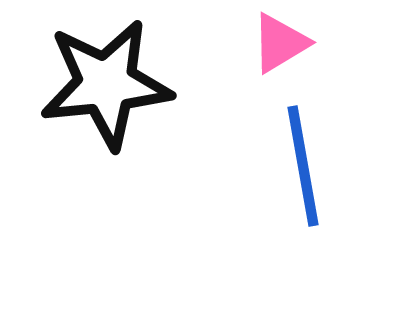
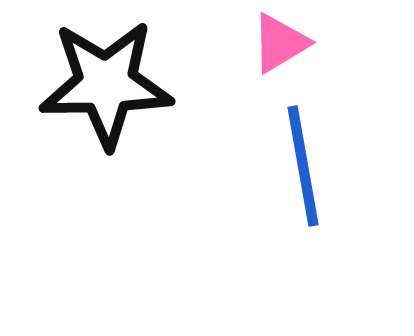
black star: rotated 5 degrees clockwise
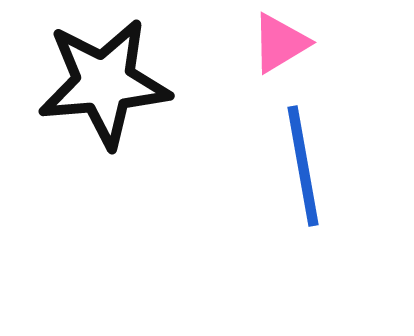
black star: moved 2 px left, 1 px up; rotated 4 degrees counterclockwise
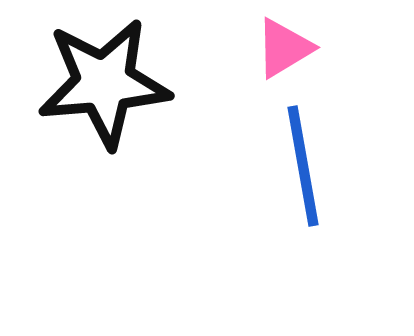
pink triangle: moved 4 px right, 5 px down
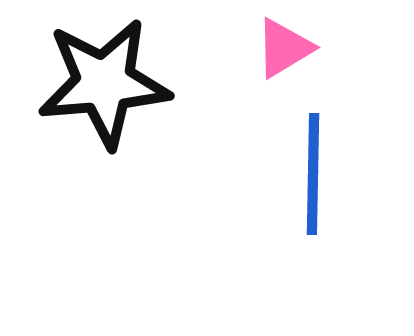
blue line: moved 10 px right, 8 px down; rotated 11 degrees clockwise
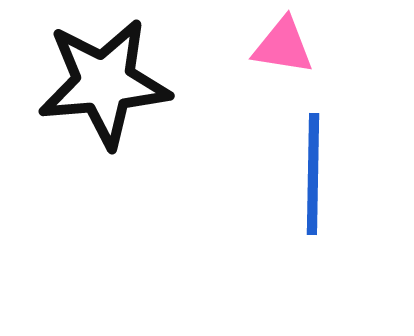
pink triangle: moved 1 px left, 2 px up; rotated 40 degrees clockwise
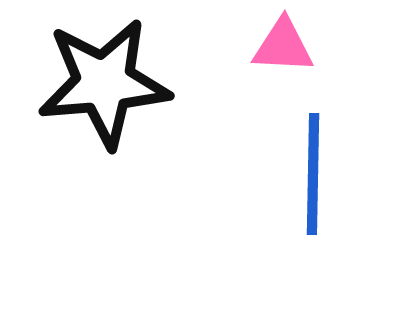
pink triangle: rotated 6 degrees counterclockwise
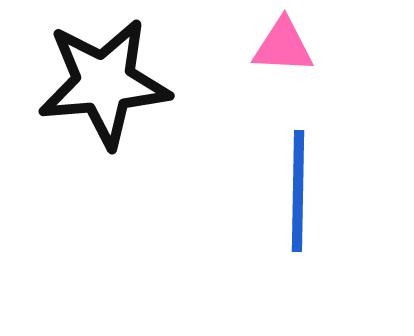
blue line: moved 15 px left, 17 px down
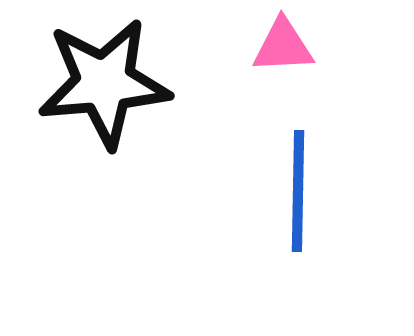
pink triangle: rotated 6 degrees counterclockwise
